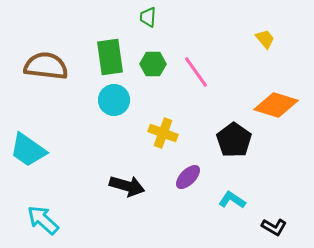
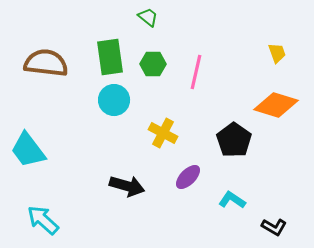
green trapezoid: rotated 125 degrees clockwise
yellow trapezoid: moved 12 px right, 14 px down; rotated 20 degrees clockwise
brown semicircle: moved 3 px up
pink line: rotated 48 degrees clockwise
yellow cross: rotated 8 degrees clockwise
cyan trapezoid: rotated 18 degrees clockwise
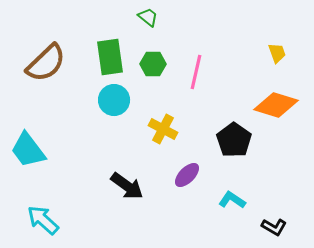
brown semicircle: rotated 129 degrees clockwise
yellow cross: moved 4 px up
purple ellipse: moved 1 px left, 2 px up
black arrow: rotated 20 degrees clockwise
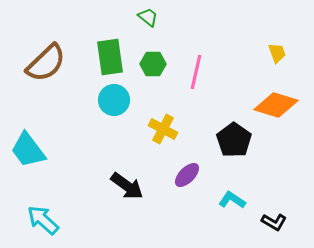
black L-shape: moved 5 px up
